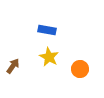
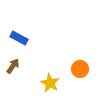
blue rectangle: moved 28 px left, 8 px down; rotated 18 degrees clockwise
yellow star: moved 1 px right, 26 px down
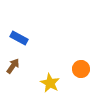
orange circle: moved 1 px right
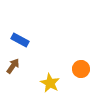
blue rectangle: moved 1 px right, 2 px down
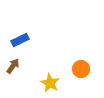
blue rectangle: rotated 54 degrees counterclockwise
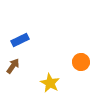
orange circle: moved 7 px up
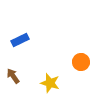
brown arrow: moved 10 px down; rotated 70 degrees counterclockwise
yellow star: rotated 12 degrees counterclockwise
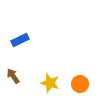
orange circle: moved 1 px left, 22 px down
